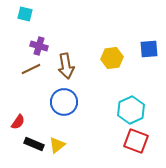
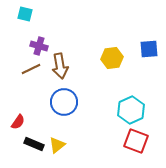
brown arrow: moved 6 px left
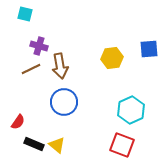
red square: moved 14 px left, 4 px down
yellow triangle: rotated 42 degrees counterclockwise
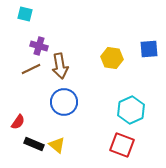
yellow hexagon: rotated 15 degrees clockwise
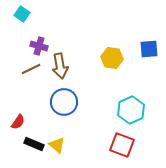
cyan square: moved 3 px left; rotated 21 degrees clockwise
